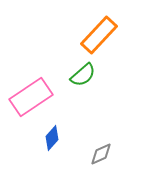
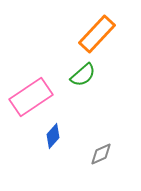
orange rectangle: moved 2 px left, 1 px up
blue diamond: moved 1 px right, 2 px up
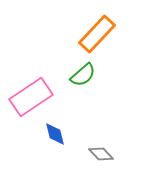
blue diamond: moved 2 px right, 2 px up; rotated 55 degrees counterclockwise
gray diamond: rotated 70 degrees clockwise
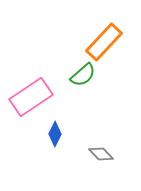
orange rectangle: moved 7 px right, 8 px down
blue diamond: rotated 40 degrees clockwise
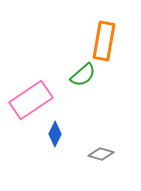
orange rectangle: moved 1 px up; rotated 33 degrees counterclockwise
pink rectangle: moved 3 px down
gray diamond: rotated 30 degrees counterclockwise
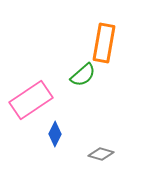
orange rectangle: moved 2 px down
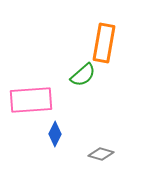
pink rectangle: rotated 30 degrees clockwise
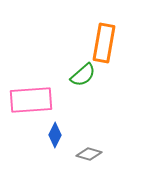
blue diamond: moved 1 px down
gray diamond: moved 12 px left
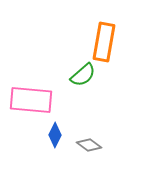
orange rectangle: moved 1 px up
pink rectangle: rotated 9 degrees clockwise
gray diamond: moved 9 px up; rotated 20 degrees clockwise
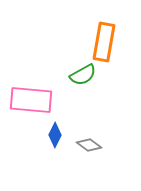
green semicircle: rotated 12 degrees clockwise
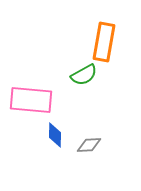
green semicircle: moved 1 px right
blue diamond: rotated 25 degrees counterclockwise
gray diamond: rotated 40 degrees counterclockwise
